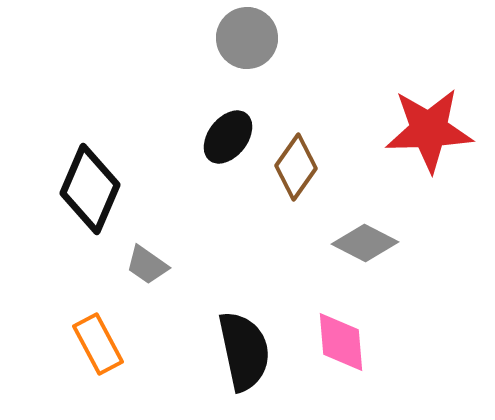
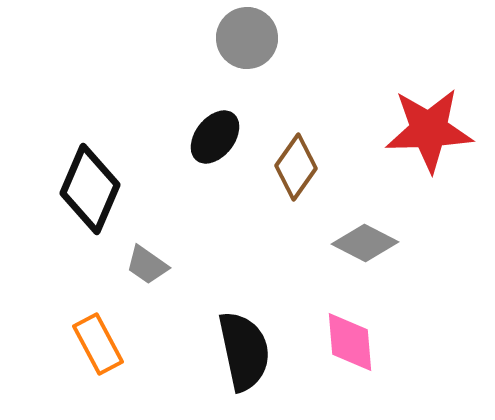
black ellipse: moved 13 px left
pink diamond: moved 9 px right
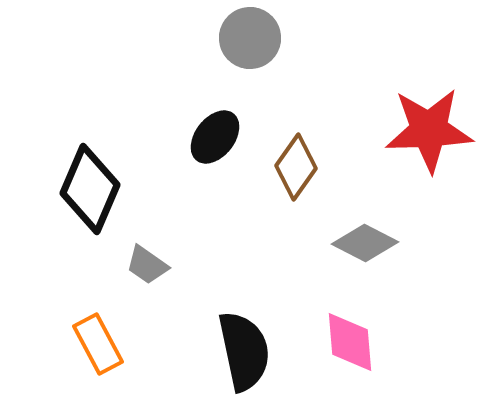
gray circle: moved 3 px right
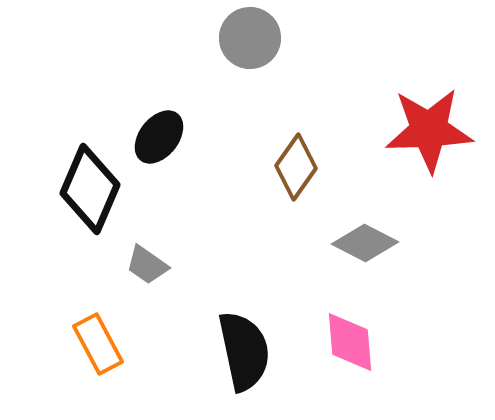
black ellipse: moved 56 px left
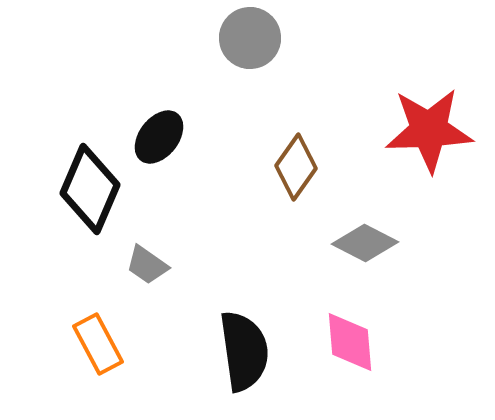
black semicircle: rotated 4 degrees clockwise
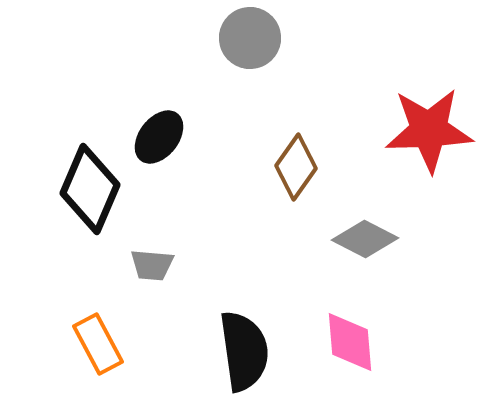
gray diamond: moved 4 px up
gray trapezoid: moved 5 px right; rotated 30 degrees counterclockwise
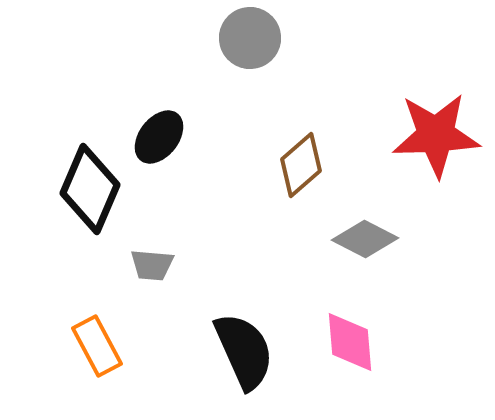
red star: moved 7 px right, 5 px down
brown diamond: moved 5 px right, 2 px up; rotated 14 degrees clockwise
orange rectangle: moved 1 px left, 2 px down
black semicircle: rotated 16 degrees counterclockwise
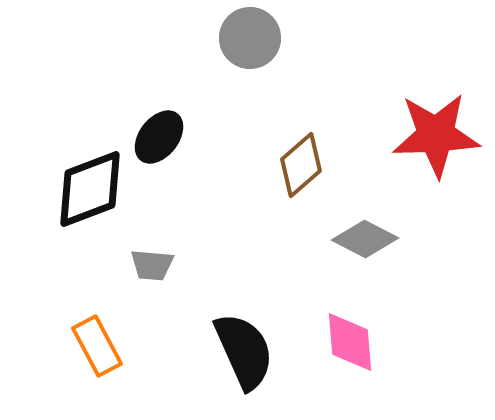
black diamond: rotated 46 degrees clockwise
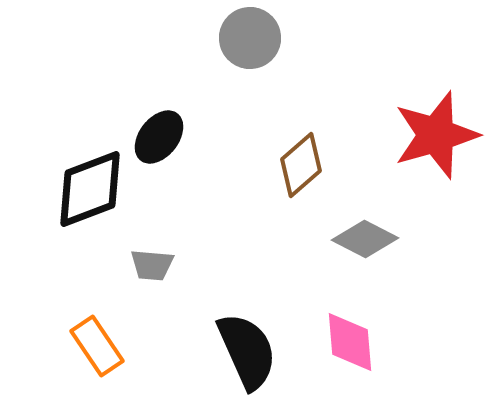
red star: rotated 14 degrees counterclockwise
orange rectangle: rotated 6 degrees counterclockwise
black semicircle: moved 3 px right
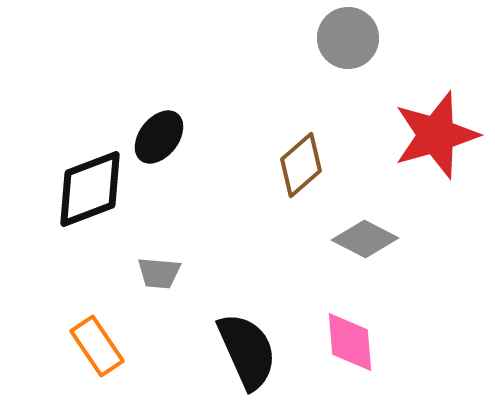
gray circle: moved 98 px right
gray trapezoid: moved 7 px right, 8 px down
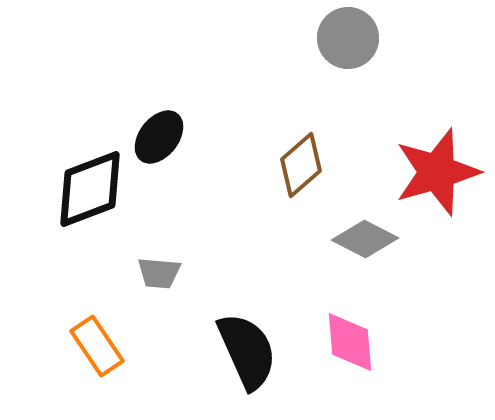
red star: moved 1 px right, 37 px down
